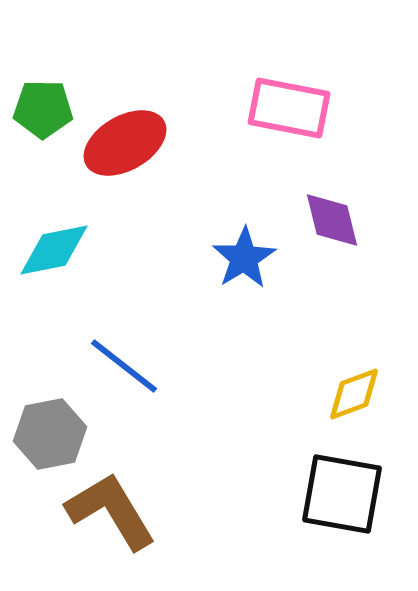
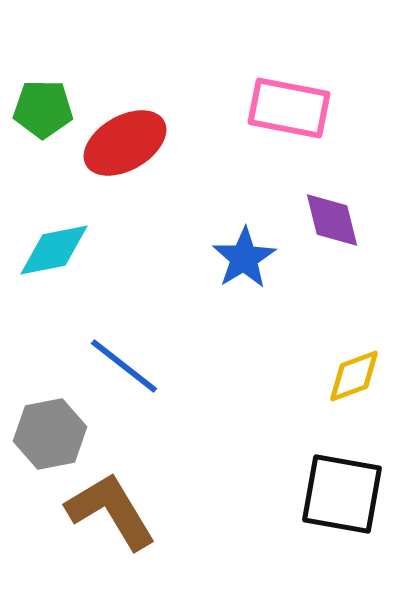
yellow diamond: moved 18 px up
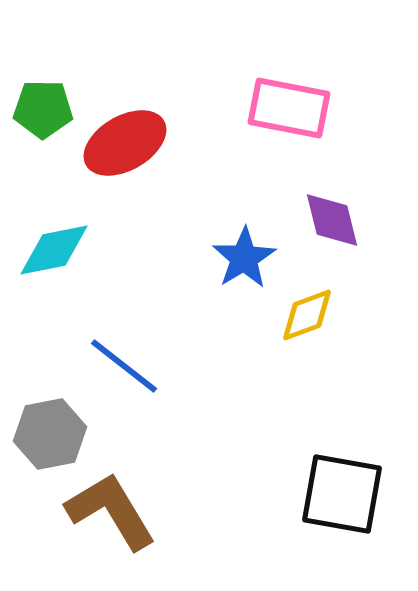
yellow diamond: moved 47 px left, 61 px up
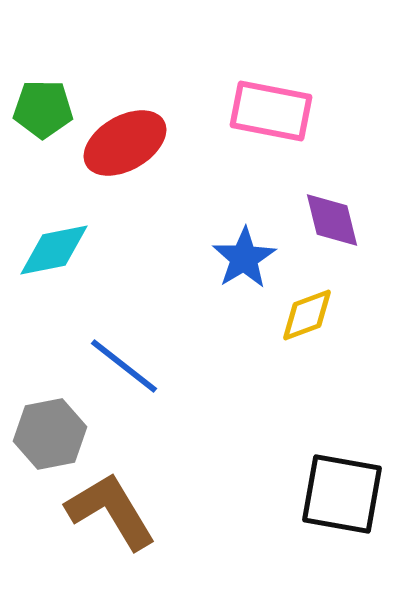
pink rectangle: moved 18 px left, 3 px down
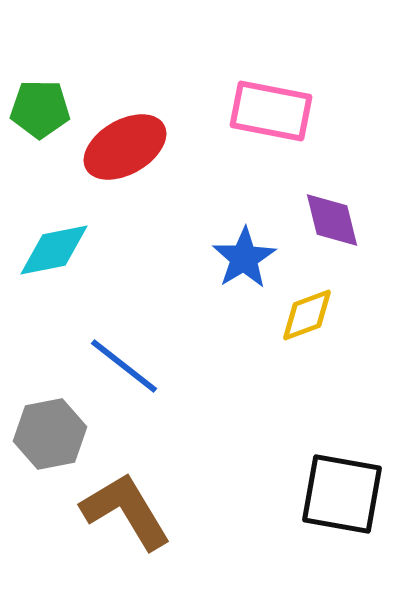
green pentagon: moved 3 px left
red ellipse: moved 4 px down
brown L-shape: moved 15 px right
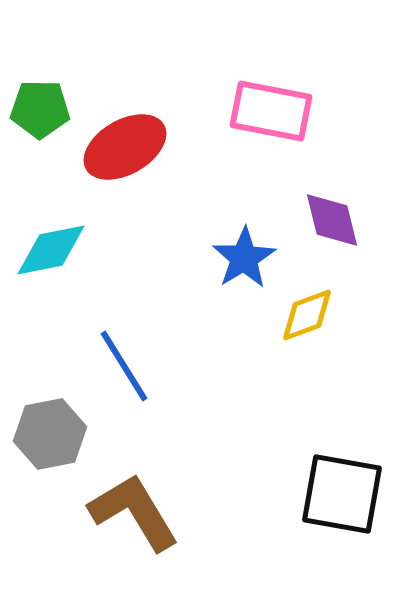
cyan diamond: moved 3 px left
blue line: rotated 20 degrees clockwise
brown L-shape: moved 8 px right, 1 px down
